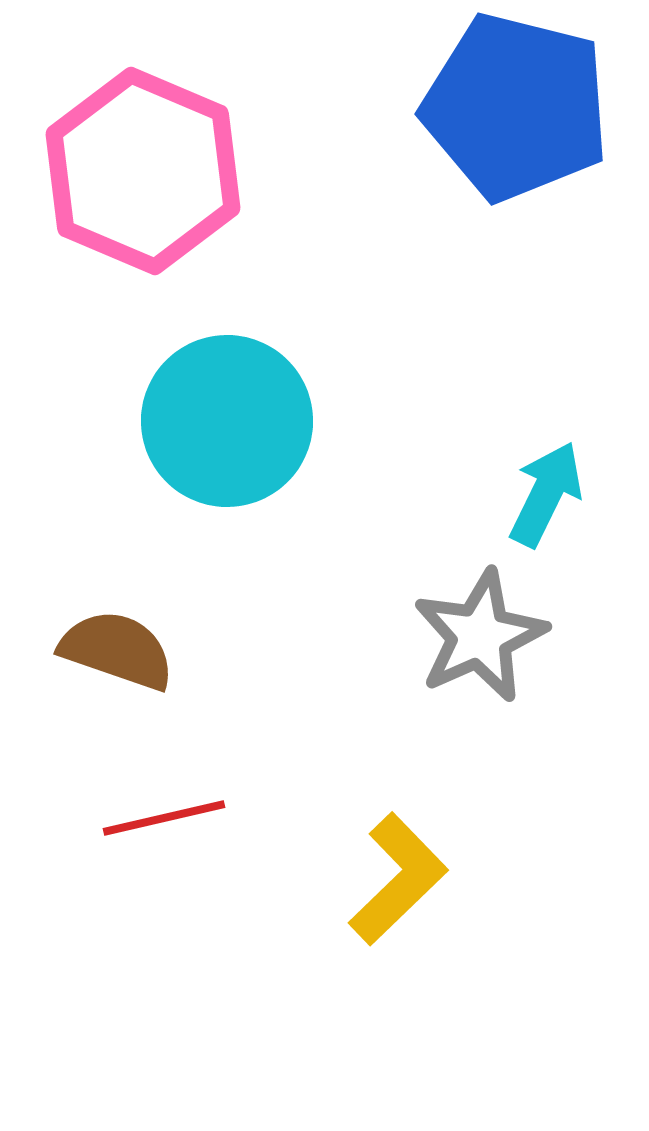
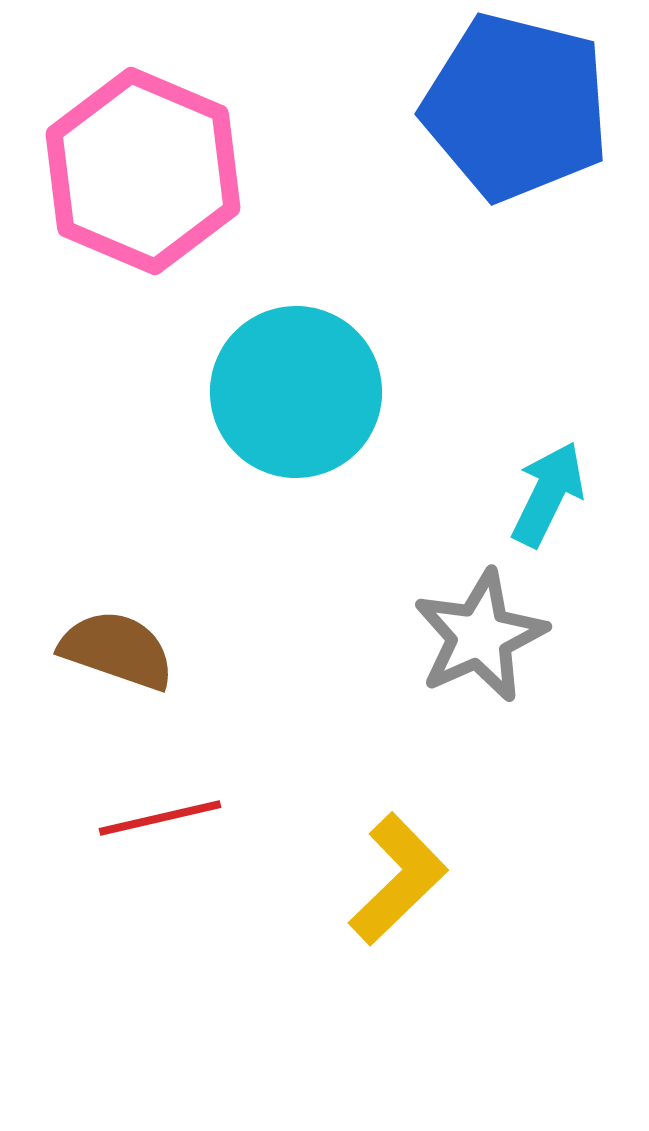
cyan circle: moved 69 px right, 29 px up
cyan arrow: moved 2 px right
red line: moved 4 px left
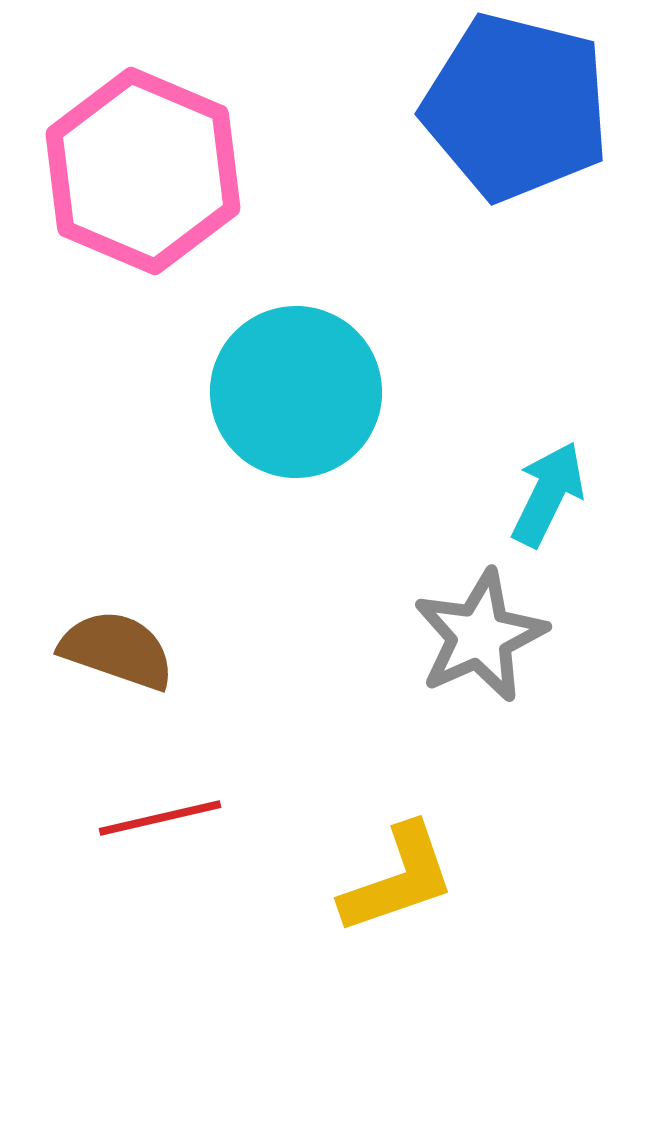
yellow L-shape: rotated 25 degrees clockwise
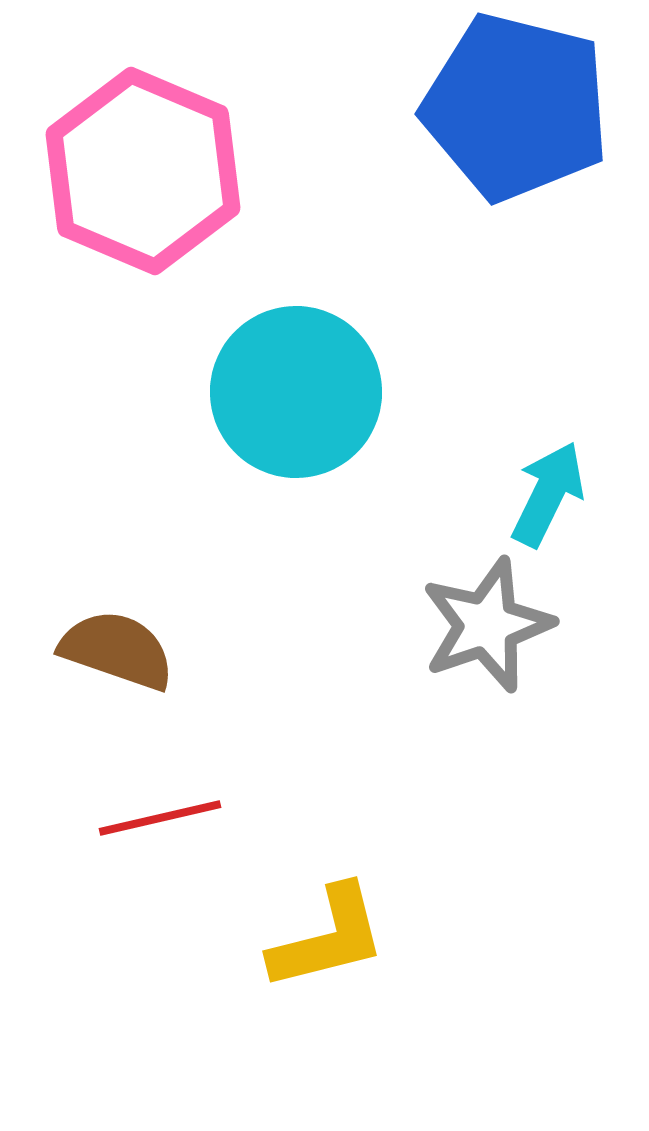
gray star: moved 7 px right, 11 px up; rotated 5 degrees clockwise
yellow L-shape: moved 70 px left, 59 px down; rotated 5 degrees clockwise
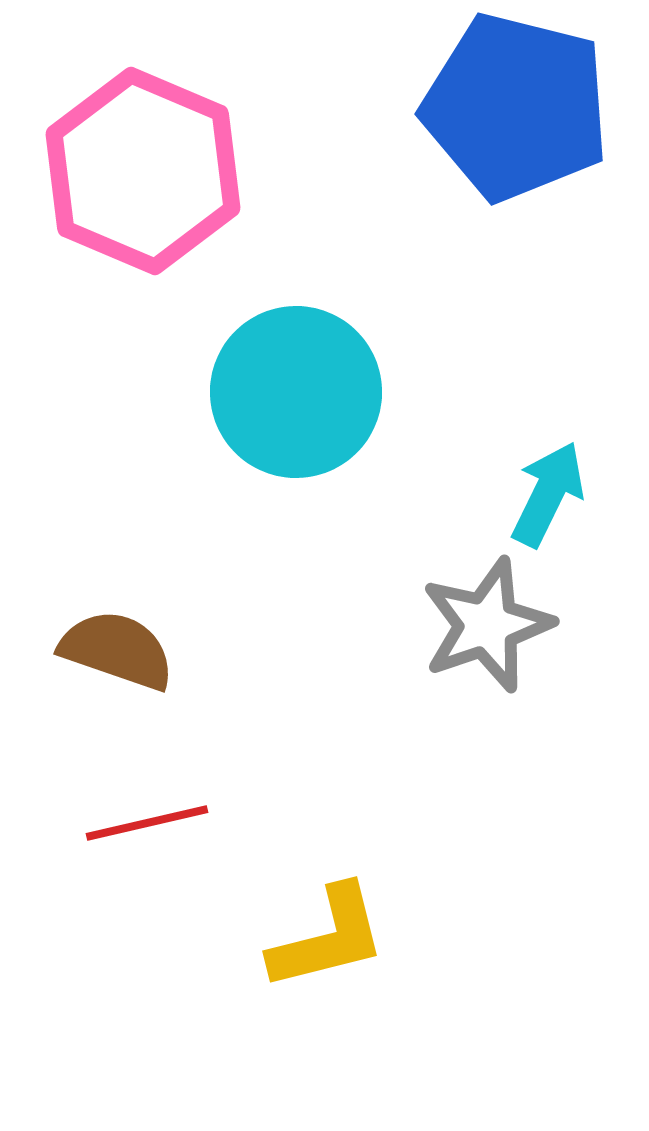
red line: moved 13 px left, 5 px down
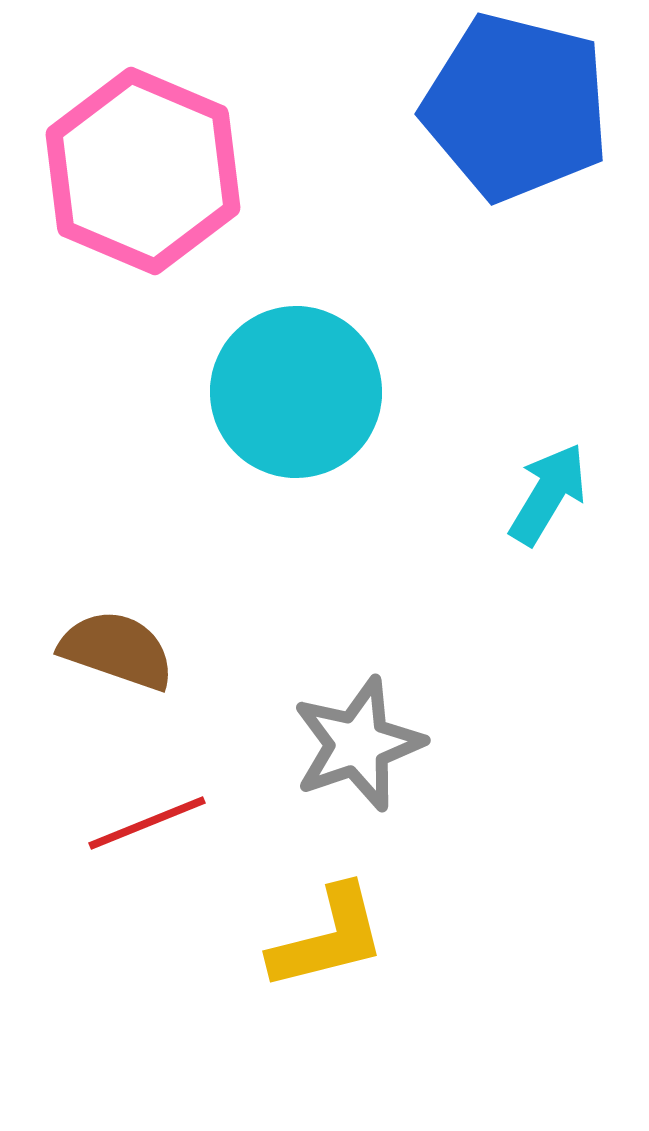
cyan arrow: rotated 5 degrees clockwise
gray star: moved 129 px left, 119 px down
red line: rotated 9 degrees counterclockwise
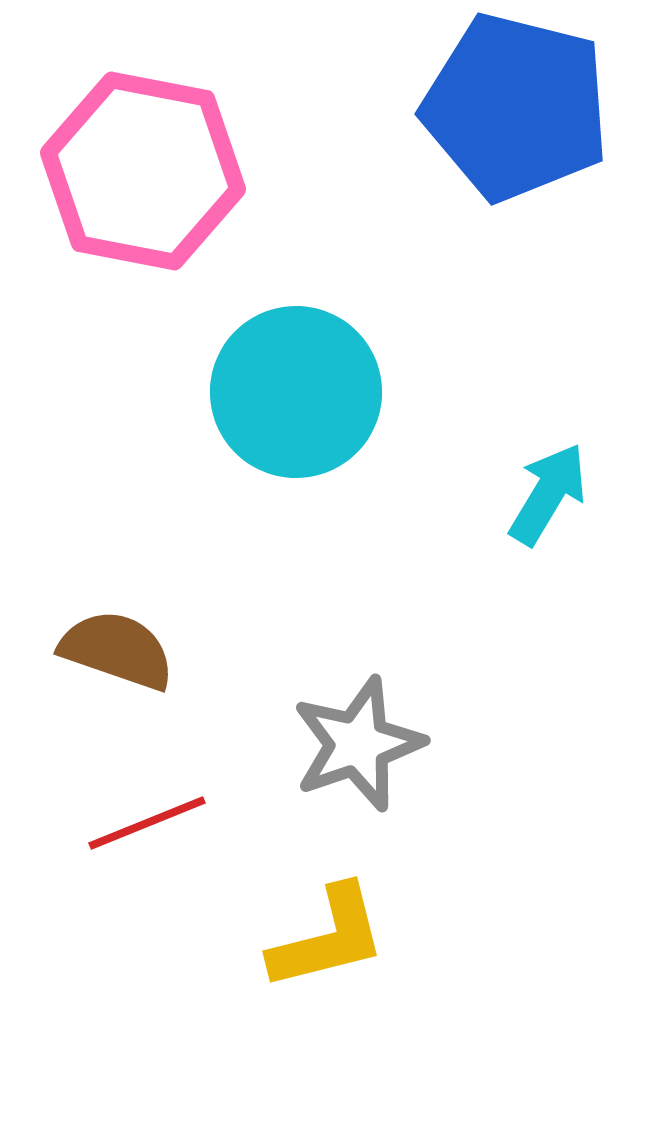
pink hexagon: rotated 12 degrees counterclockwise
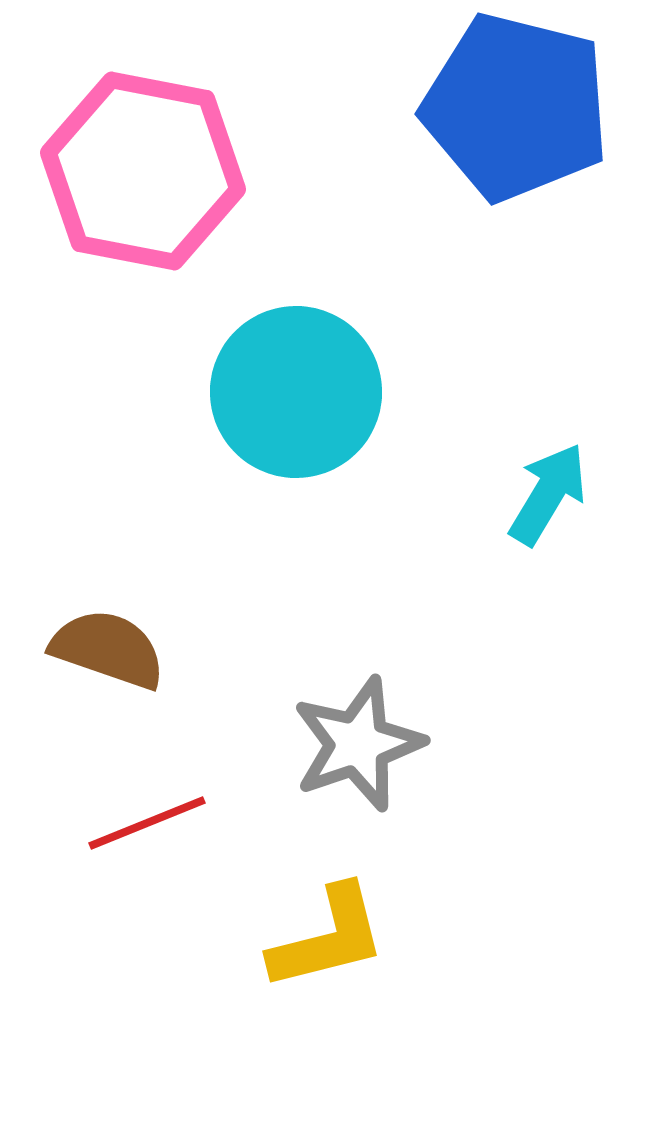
brown semicircle: moved 9 px left, 1 px up
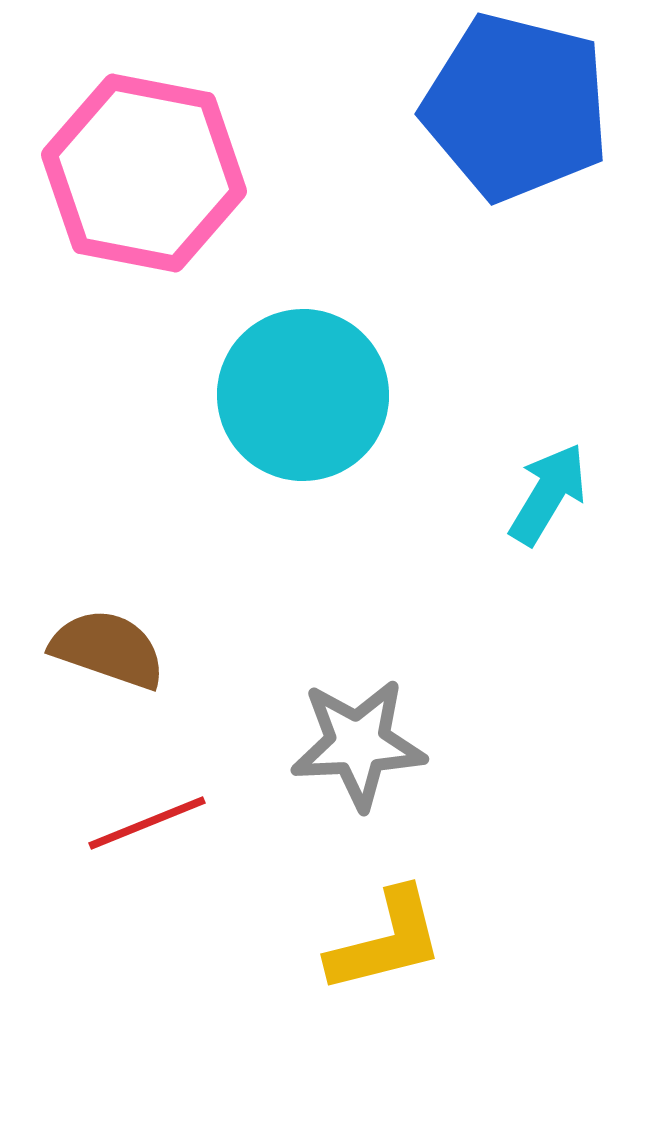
pink hexagon: moved 1 px right, 2 px down
cyan circle: moved 7 px right, 3 px down
gray star: rotated 16 degrees clockwise
yellow L-shape: moved 58 px right, 3 px down
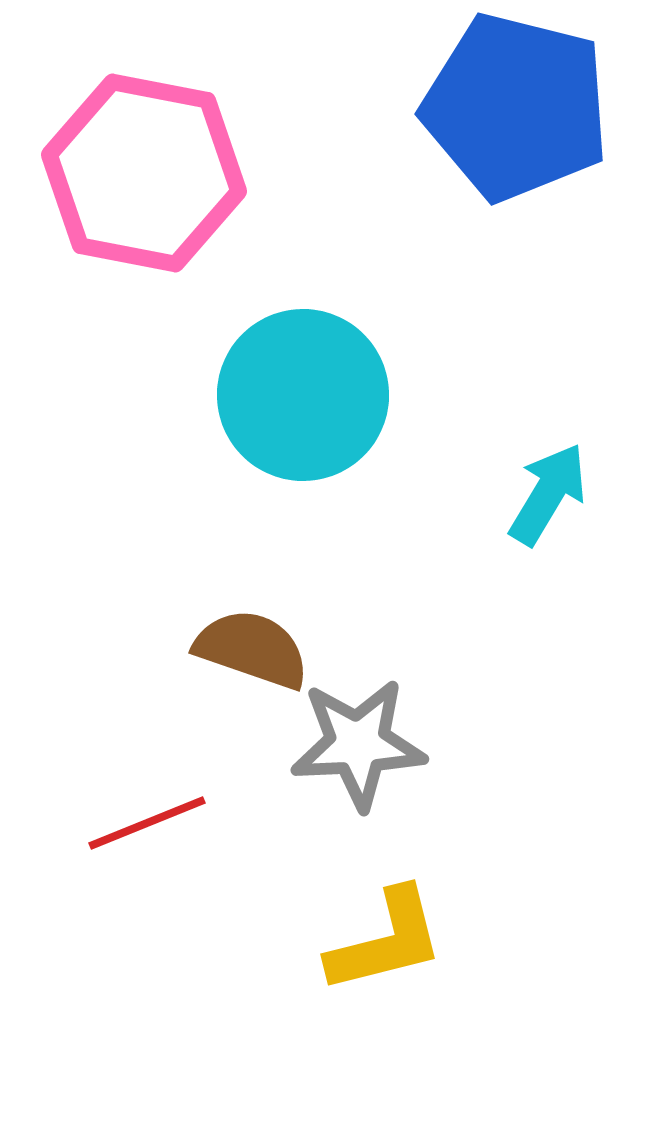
brown semicircle: moved 144 px right
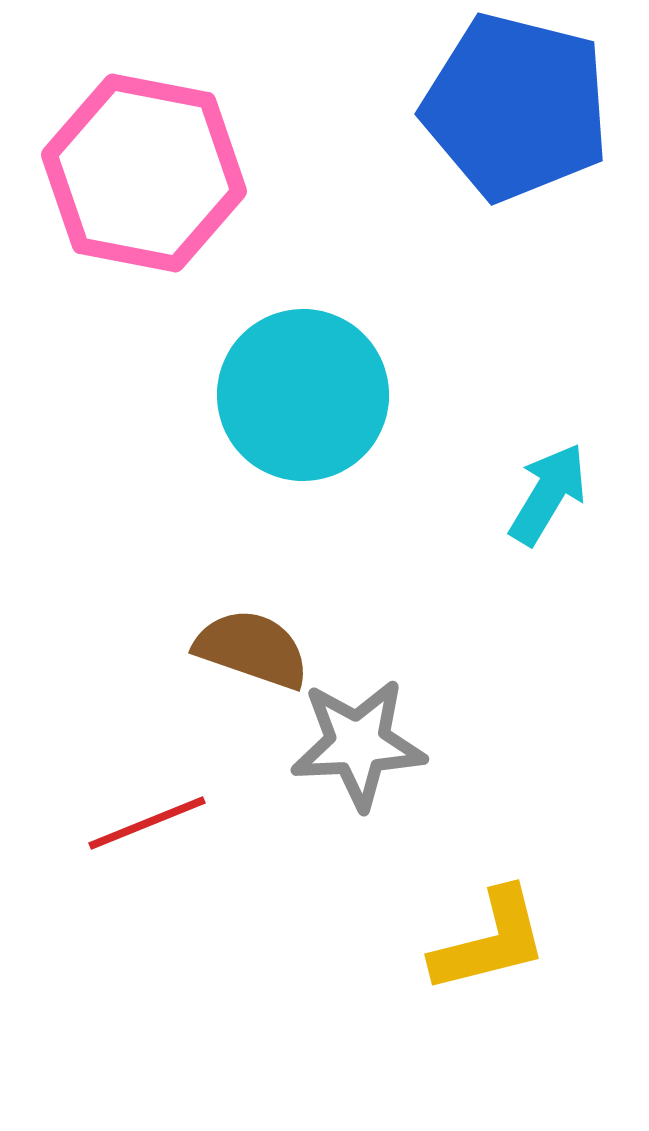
yellow L-shape: moved 104 px right
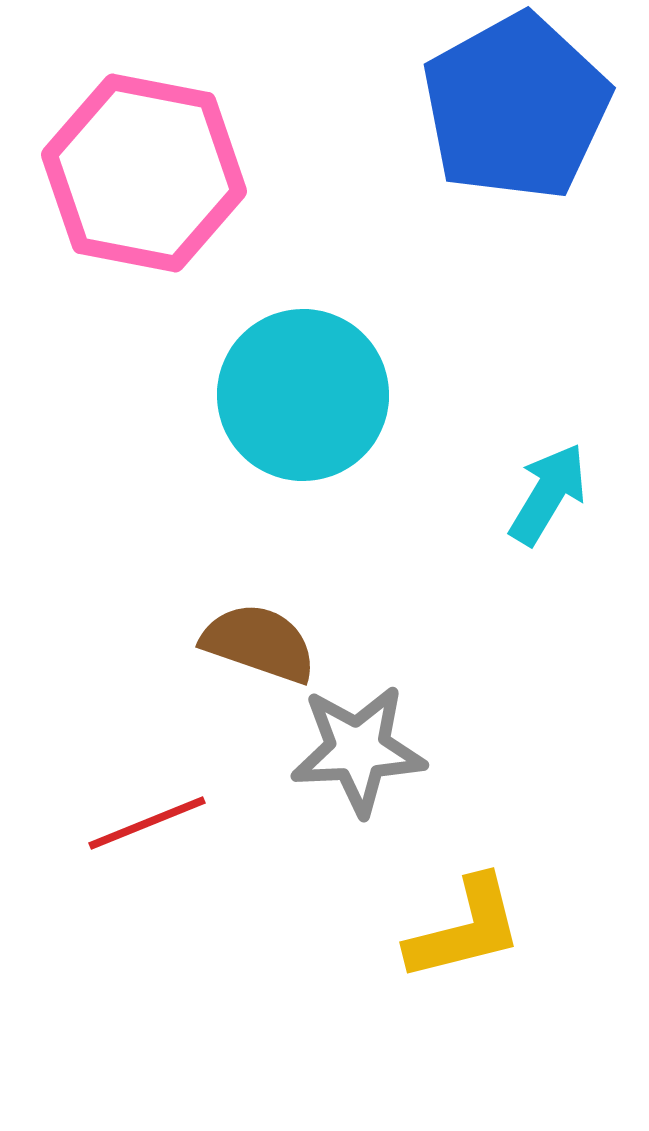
blue pentagon: rotated 29 degrees clockwise
brown semicircle: moved 7 px right, 6 px up
gray star: moved 6 px down
yellow L-shape: moved 25 px left, 12 px up
